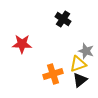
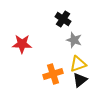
gray star: moved 12 px left, 11 px up
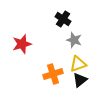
red star: rotated 18 degrees counterclockwise
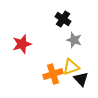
yellow triangle: moved 7 px left, 3 px down
black triangle: moved 1 px right, 1 px up; rotated 35 degrees counterclockwise
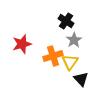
black cross: moved 3 px right, 2 px down
gray star: rotated 21 degrees clockwise
yellow triangle: moved 1 px left, 5 px up; rotated 36 degrees counterclockwise
orange cross: moved 18 px up
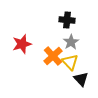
black cross: moved 1 px right, 1 px up; rotated 28 degrees counterclockwise
gray star: moved 3 px left, 2 px down
orange cross: rotated 24 degrees counterclockwise
yellow triangle: rotated 18 degrees counterclockwise
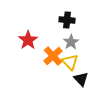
red star: moved 6 px right, 4 px up; rotated 18 degrees counterclockwise
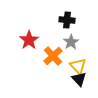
red star: moved 1 px right
yellow triangle: moved 8 px right, 4 px down
black triangle: moved 2 px left
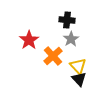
gray star: moved 3 px up
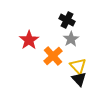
black cross: rotated 21 degrees clockwise
